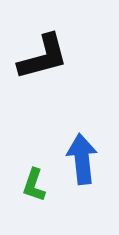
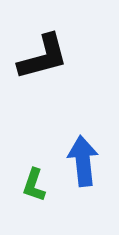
blue arrow: moved 1 px right, 2 px down
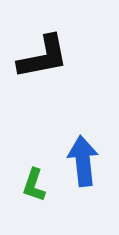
black L-shape: rotated 4 degrees clockwise
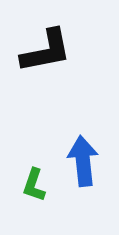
black L-shape: moved 3 px right, 6 px up
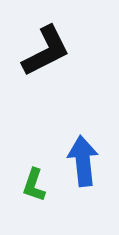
black L-shape: rotated 16 degrees counterclockwise
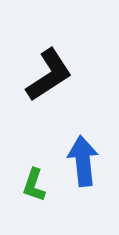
black L-shape: moved 3 px right, 24 px down; rotated 6 degrees counterclockwise
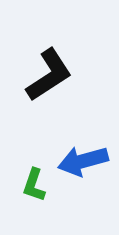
blue arrow: rotated 99 degrees counterclockwise
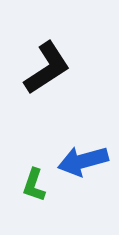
black L-shape: moved 2 px left, 7 px up
